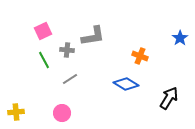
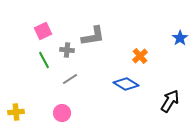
orange cross: rotated 28 degrees clockwise
black arrow: moved 1 px right, 3 px down
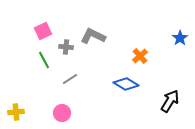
gray L-shape: rotated 145 degrees counterclockwise
gray cross: moved 1 px left, 3 px up
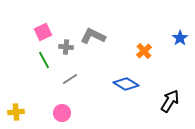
pink square: moved 1 px down
orange cross: moved 4 px right, 5 px up
